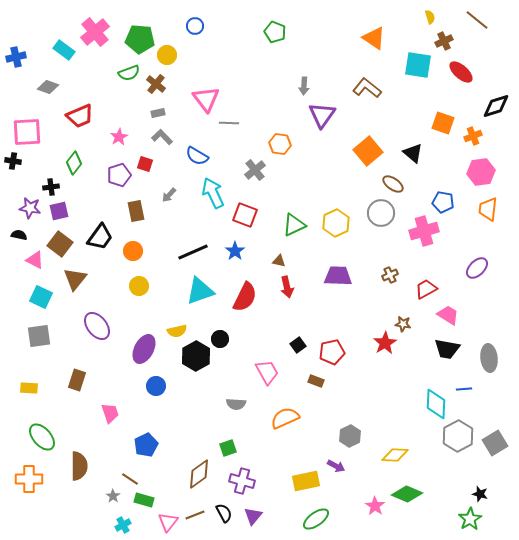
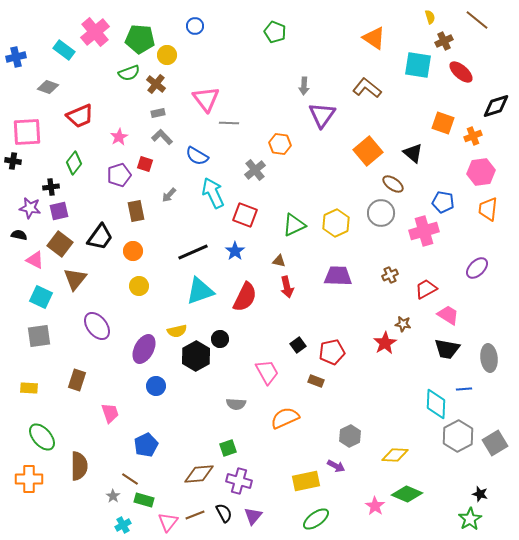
brown diamond at (199, 474): rotated 32 degrees clockwise
purple cross at (242, 481): moved 3 px left
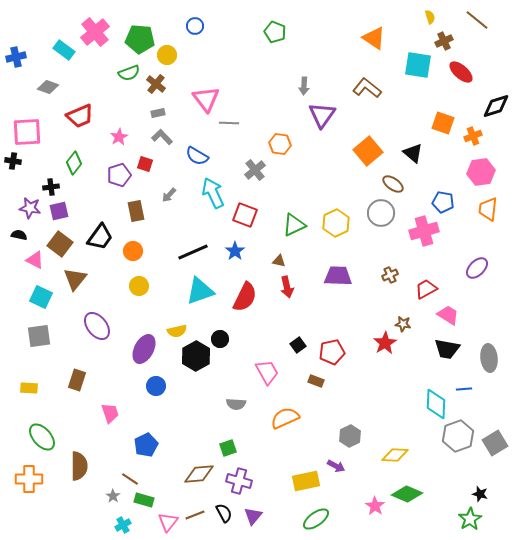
gray hexagon at (458, 436): rotated 8 degrees clockwise
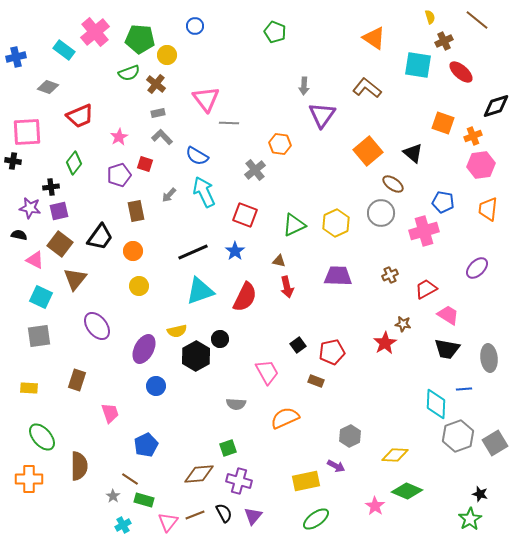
pink hexagon at (481, 172): moved 7 px up
cyan arrow at (213, 193): moved 9 px left, 1 px up
green diamond at (407, 494): moved 3 px up
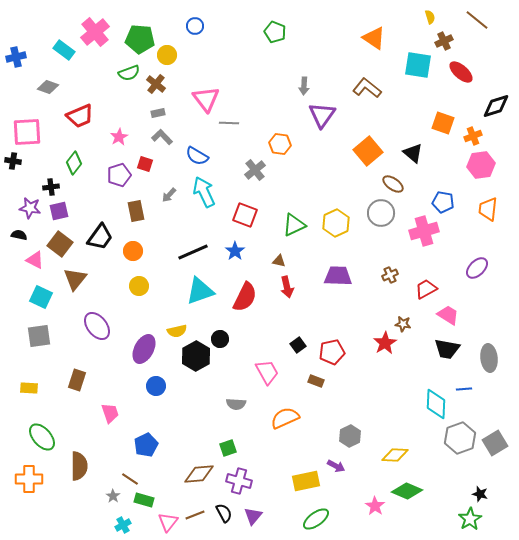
gray hexagon at (458, 436): moved 2 px right, 2 px down
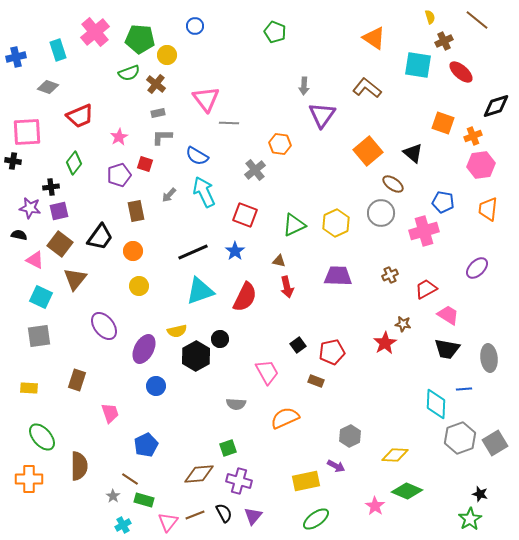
cyan rectangle at (64, 50): moved 6 px left; rotated 35 degrees clockwise
gray L-shape at (162, 137): rotated 45 degrees counterclockwise
purple ellipse at (97, 326): moved 7 px right
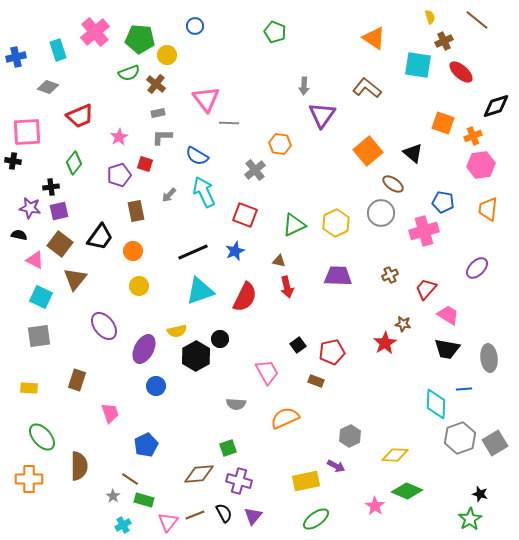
blue star at (235, 251): rotated 12 degrees clockwise
red trapezoid at (426, 289): rotated 20 degrees counterclockwise
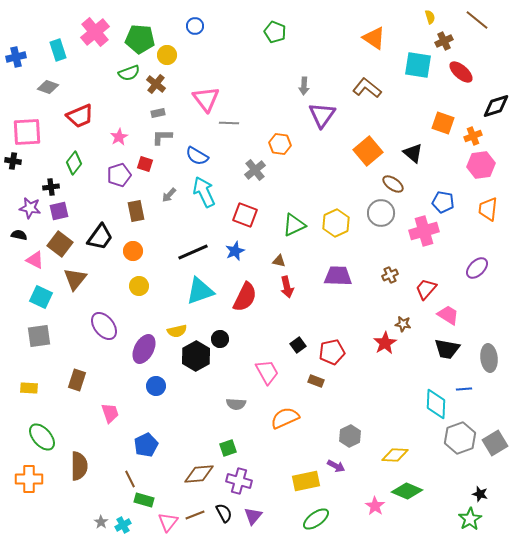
brown line at (130, 479): rotated 30 degrees clockwise
gray star at (113, 496): moved 12 px left, 26 px down
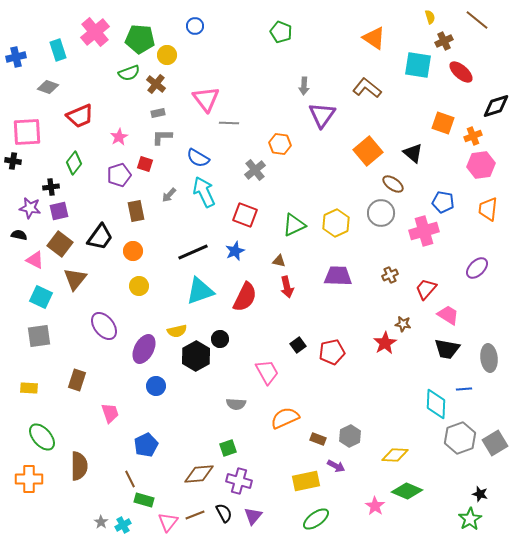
green pentagon at (275, 32): moved 6 px right
blue semicircle at (197, 156): moved 1 px right, 2 px down
brown rectangle at (316, 381): moved 2 px right, 58 px down
